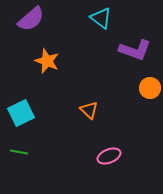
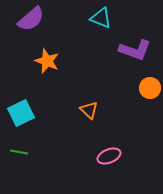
cyan triangle: rotated 15 degrees counterclockwise
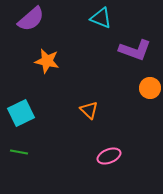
orange star: rotated 10 degrees counterclockwise
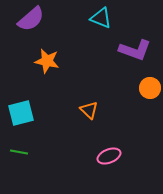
cyan square: rotated 12 degrees clockwise
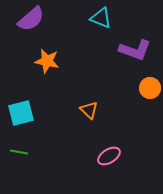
pink ellipse: rotated 10 degrees counterclockwise
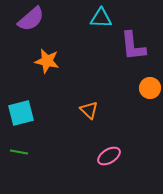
cyan triangle: rotated 20 degrees counterclockwise
purple L-shape: moved 2 px left, 4 px up; rotated 64 degrees clockwise
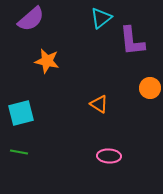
cyan triangle: rotated 40 degrees counterclockwise
purple L-shape: moved 1 px left, 5 px up
orange triangle: moved 10 px right, 6 px up; rotated 12 degrees counterclockwise
pink ellipse: rotated 35 degrees clockwise
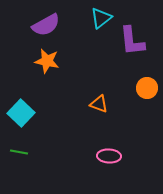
purple semicircle: moved 15 px right, 6 px down; rotated 12 degrees clockwise
orange circle: moved 3 px left
orange triangle: rotated 12 degrees counterclockwise
cyan square: rotated 32 degrees counterclockwise
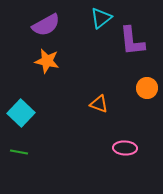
pink ellipse: moved 16 px right, 8 px up
